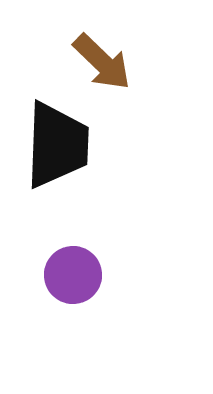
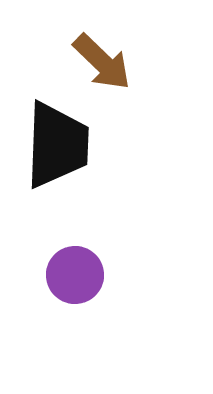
purple circle: moved 2 px right
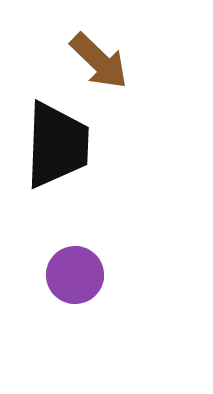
brown arrow: moved 3 px left, 1 px up
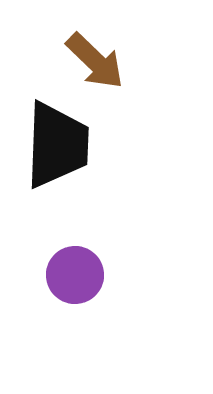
brown arrow: moved 4 px left
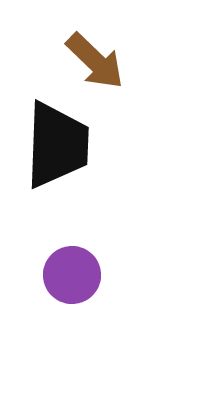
purple circle: moved 3 px left
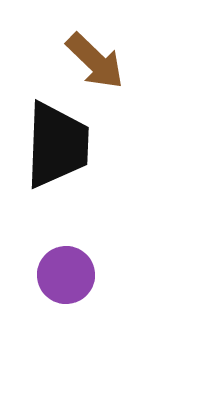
purple circle: moved 6 px left
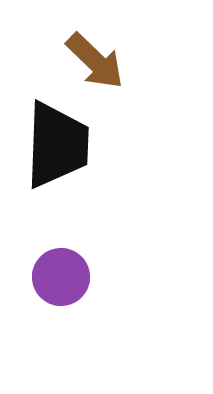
purple circle: moved 5 px left, 2 px down
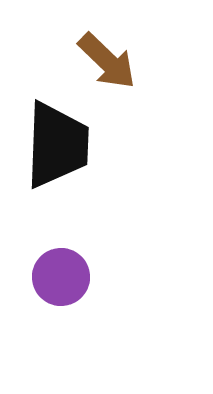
brown arrow: moved 12 px right
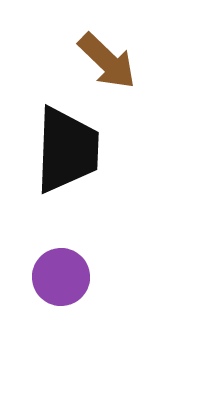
black trapezoid: moved 10 px right, 5 px down
